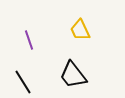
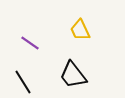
purple line: moved 1 px right, 3 px down; rotated 36 degrees counterclockwise
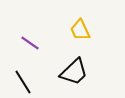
black trapezoid: moved 1 px right, 3 px up; rotated 96 degrees counterclockwise
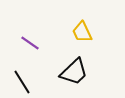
yellow trapezoid: moved 2 px right, 2 px down
black line: moved 1 px left
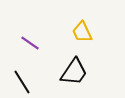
black trapezoid: rotated 12 degrees counterclockwise
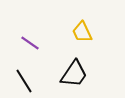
black trapezoid: moved 2 px down
black line: moved 2 px right, 1 px up
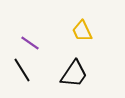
yellow trapezoid: moved 1 px up
black line: moved 2 px left, 11 px up
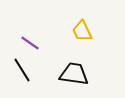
black trapezoid: rotated 116 degrees counterclockwise
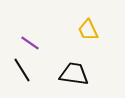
yellow trapezoid: moved 6 px right, 1 px up
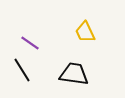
yellow trapezoid: moved 3 px left, 2 px down
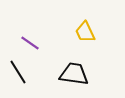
black line: moved 4 px left, 2 px down
